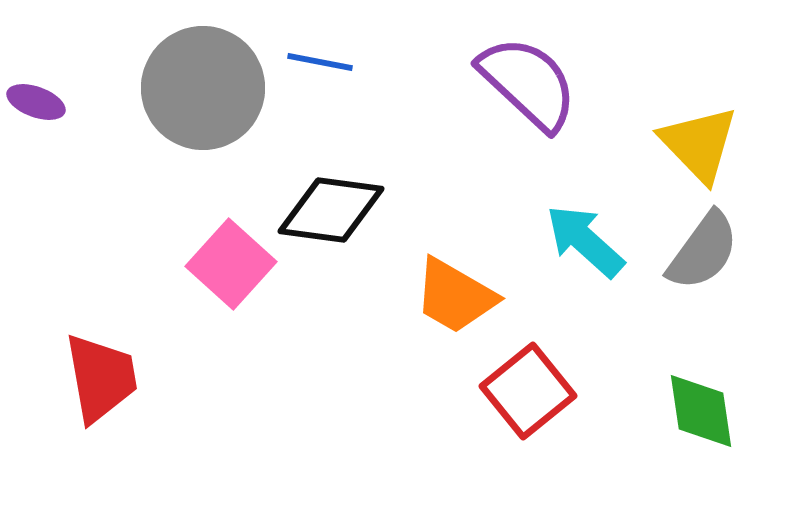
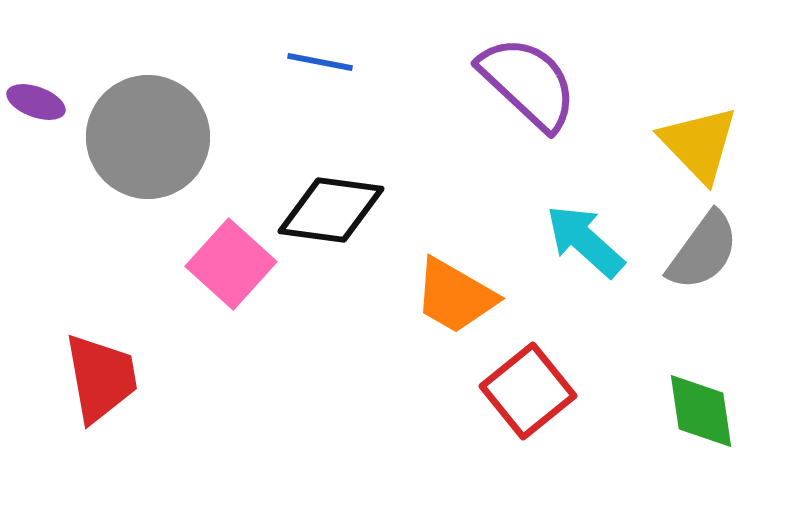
gray circle: moved 55 px left, 49 px down
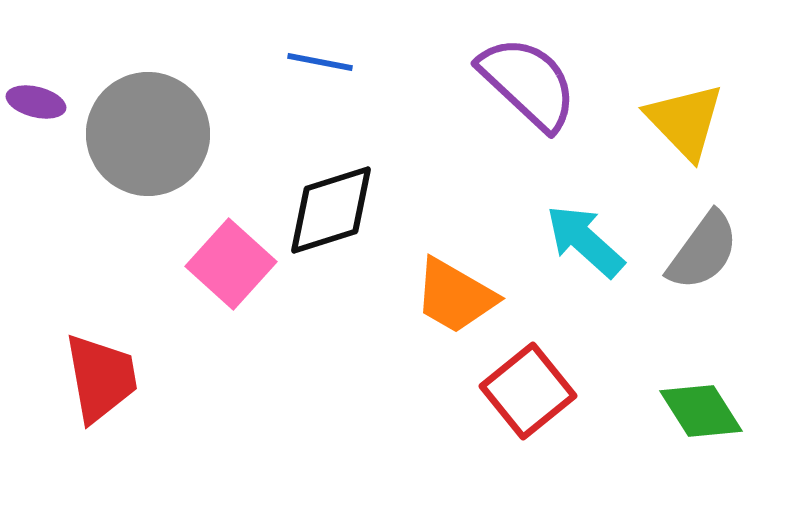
purple ellipse: rotated 6 degrees counterclockwise
gray circle: moved 3 px up
yellow triangle: moved 14 px left, 23 px up
black diamond: rotated 25 degrees counterclockwise
green diamond: rotated 24 degrees counterclockwise
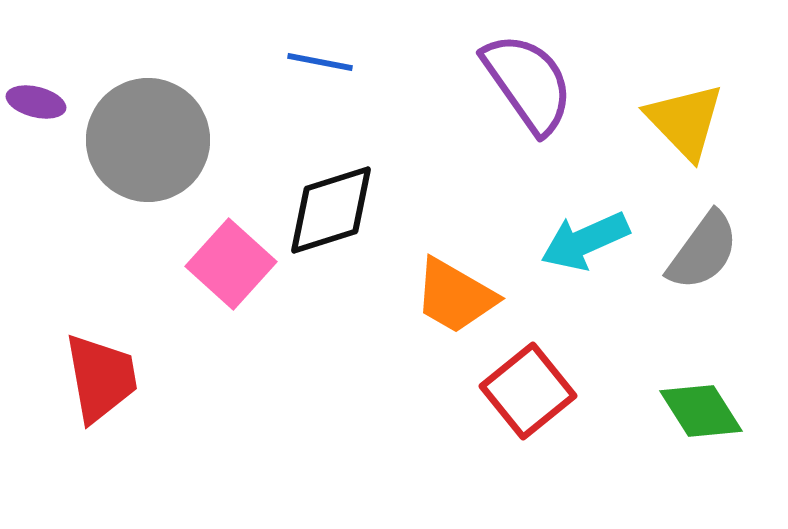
purple semicircle: rotated 12 degrees clockwise
gray circle: moved 6 px down
cyan arrow: rotated 66 degrees counterclockwise
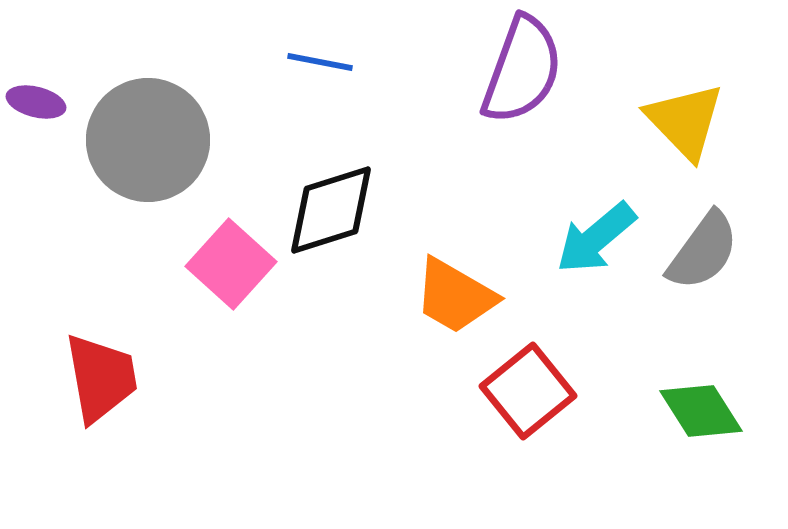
purple semicircle: moved 6 px left, 13 px up; rotated 55 degrees clockwise
cyan arrow: moved 11 px right, 3 px up; rotated 16 degrees counterclockwise
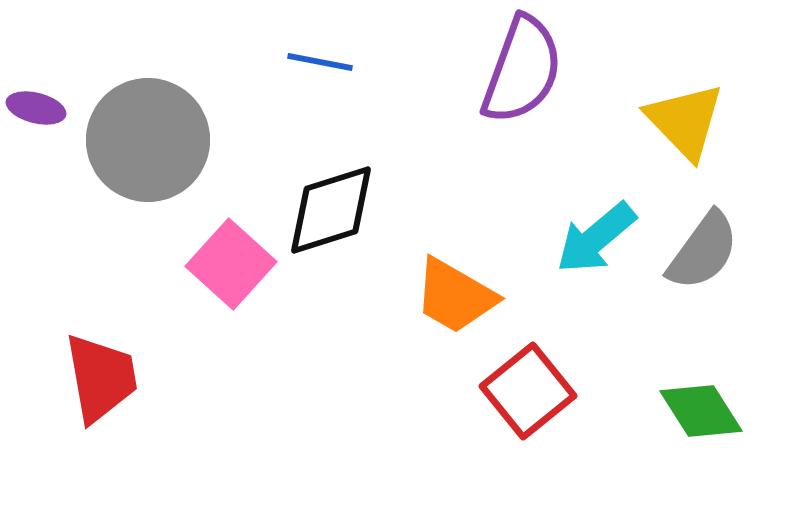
purple ellipse: moved 6 px down
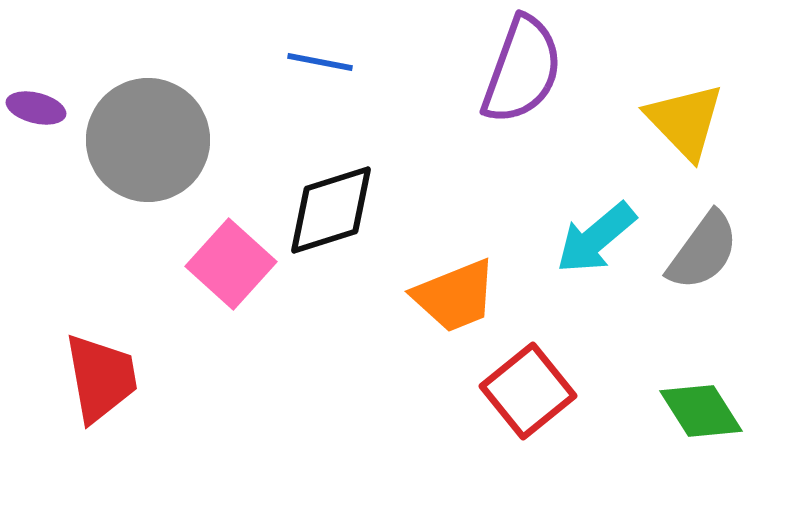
orange trapezoid: rotated 52 degrees counterclockwise
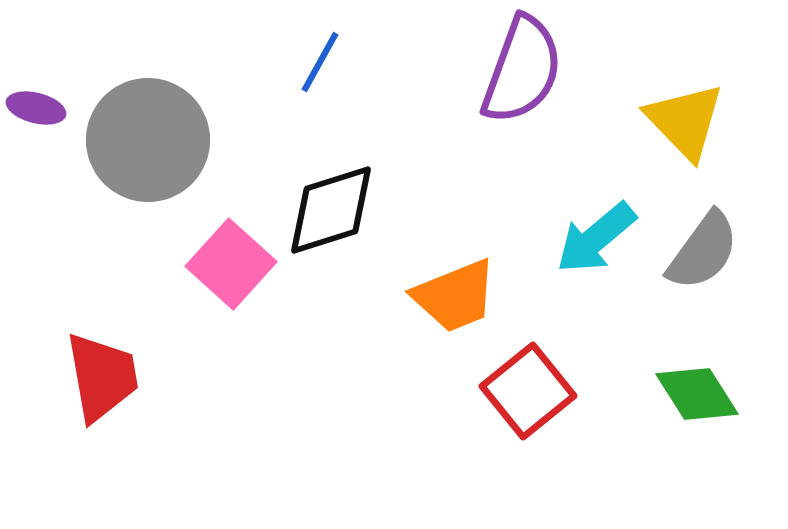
blue line: rotated 72 degrees counterclockwise
red trapezoid: moved 1 px right, 1 px up
green diamond: moved 4 px left, 17 px up
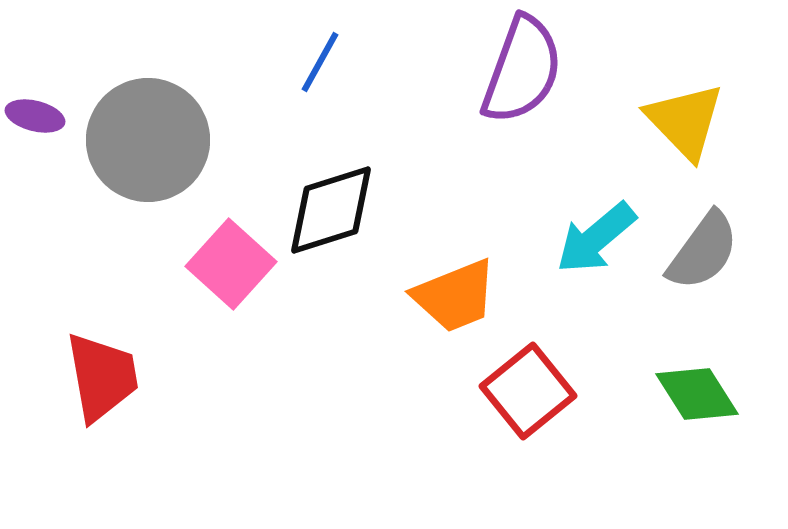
purple ellipse: moved 1 px left, 8 px down
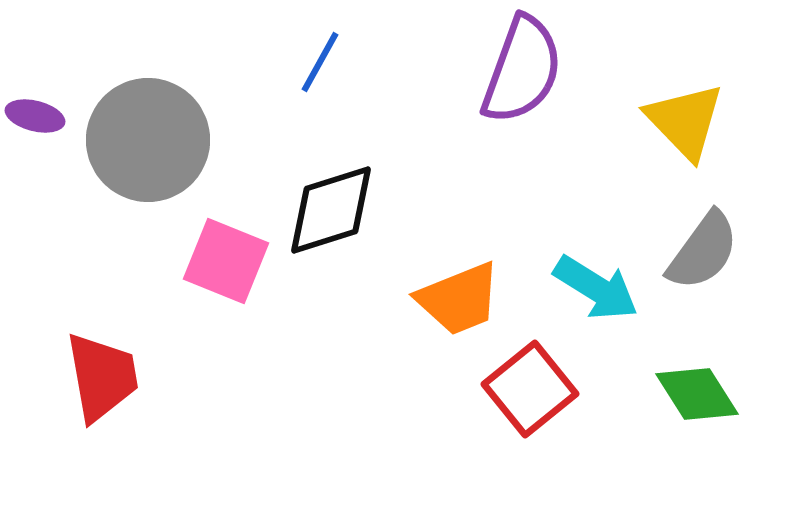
cyan arrow: moved 50 px down; rotated 108 degrees counterclockwise
pink square: moved 5 px left, 3 px up; rotated 20 degrees counterclockwise
orange trapezoid: moved 4 px right, 3 px down
red square: moved 2 px right, 2 px up
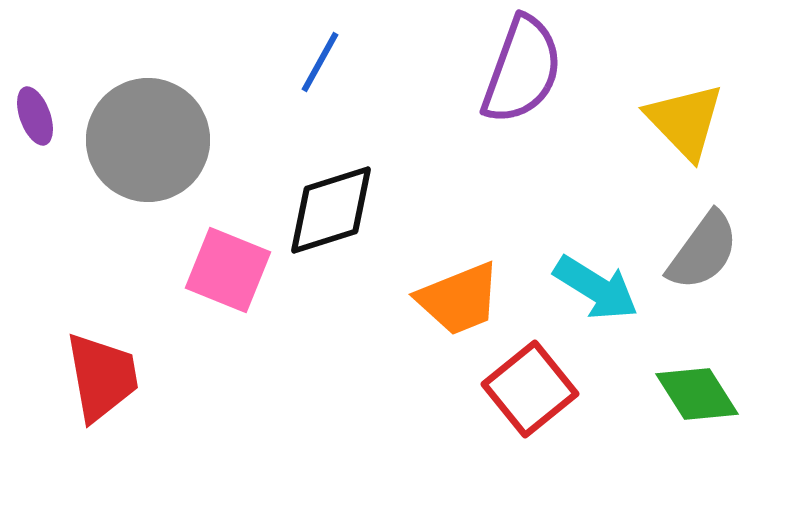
purple ellipse: rotated 56 degrees clockwise
pink square: moved 2 px right, 9 px down
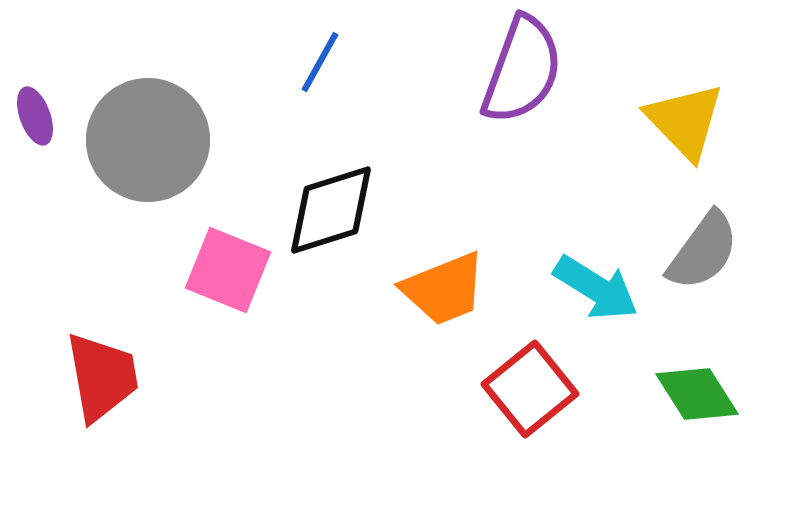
orange trapezoid: moved 15 px left, 10 px up
